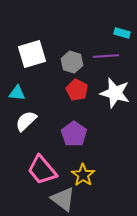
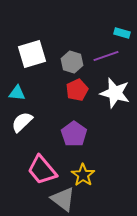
purple line: rotated 15 degrees counterclockwise
red pentagon: rotated 20 degrees clockwise
white semicircle: moved 4 px left, 1 px down
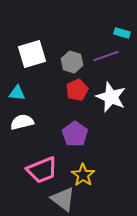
white star: moved 4 px left, 4 px down; rotated 8 degrees clockwise
white semicircle: rotated 30 degrees clockwise
purple pentagon: moved 1 px right
pink trapezoid: rotated 72 degrees counterclockwise
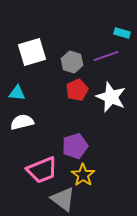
white square: moved 2 px up
purple pentagon: moved 12 px down; rotated 20 degrees clockwise
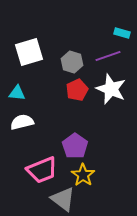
white square: moved 3 px left
purple line: moved 2 px right
white star: moved 8 px up
purple pentagon: rotated 20 degrees counterclockwise
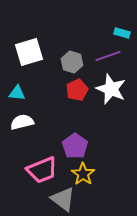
yellow star: moved 1 px up
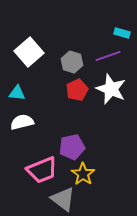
white square: rotated 24 degrees counterclockwise
purple pentagon: moved 3 px left, 1 px down; rotated 25 degrees clockwise
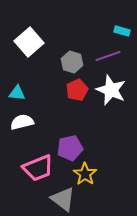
cyan rectangle: moved 2 px up
white square: moved 10 px up
white star: moved 1 px down
purple pentagon: moved 2 px left, 1 px down
pink trapezoid: moved 4 px left, 2 px up
yellow star: moved 2 px right
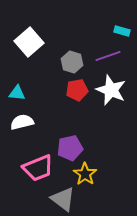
red pentagon: rotated 15 degrees clockwise
